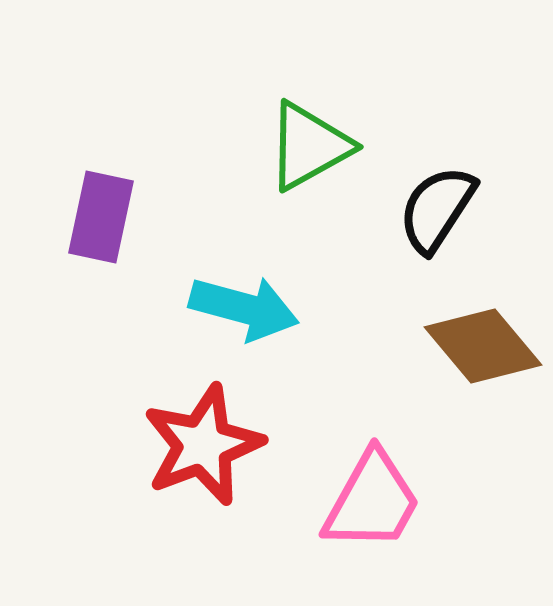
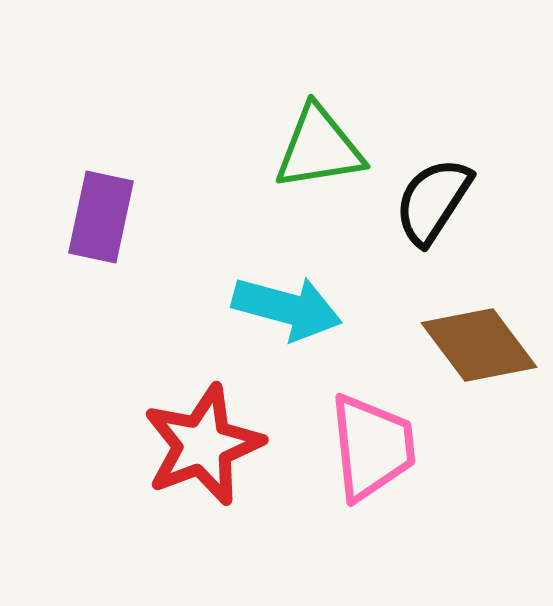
green triangle: moved 10 px right, 2 px down; rotated 20 degrees clockwise
black semicircle: moved 4 px left, 8 px up
cyan arrow: moved 43 px right
brown diamond: moved 4 px left, 1 px up; rotated 3 degrees clockwise
pink trapezoid: moved 54 px up; rotated 35 degrees counterclockwise
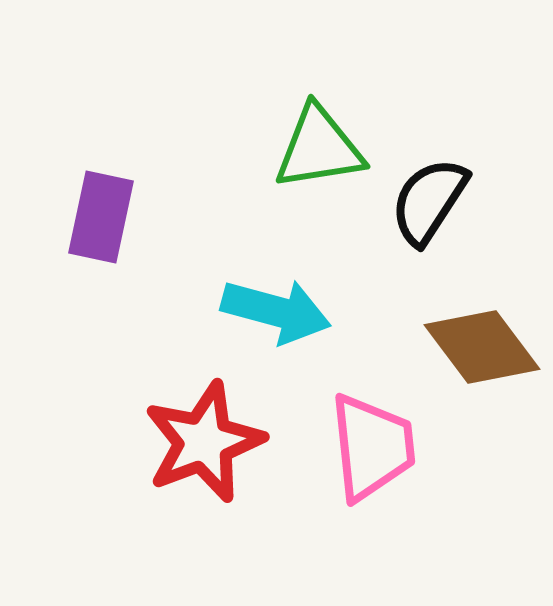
black semicircle: moved 4 px left
cyan arrow: moved 11 px left, 3 px down
brown diamond: moved 3 px right, 2 px down
red star: moved 1 px right, 3 px up
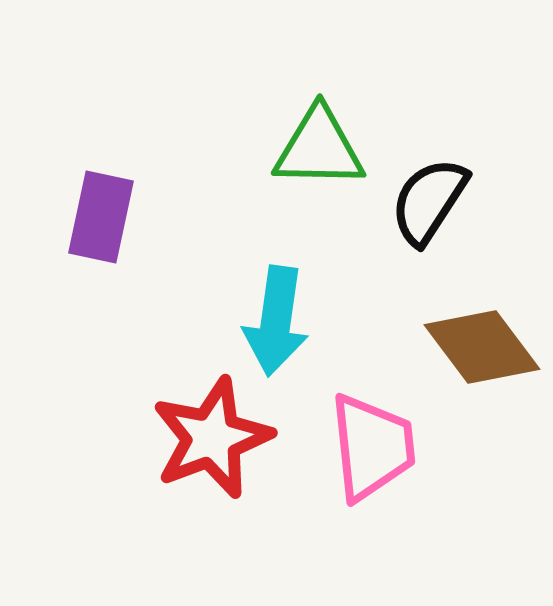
green triangle: rotated 10 degrees clockwise
cyan arrow: moved 10 px down; rotated 83 degrees clockwise
red star: moved 8 px right, 4 px up
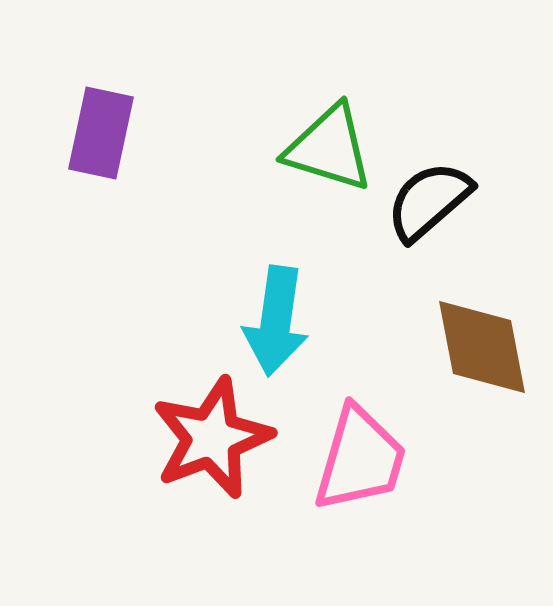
green triangle: moved 10 px right; rotated 16 degrees clockwise
black semicircle: rotated 16 degrees clockwise
purple rectangle: moved 84 px up
brown diamond: rotated 26 degrees clockwise
pink trapezoid: moved 12 px left, 12 px down; rotated 22 degrees clockwise
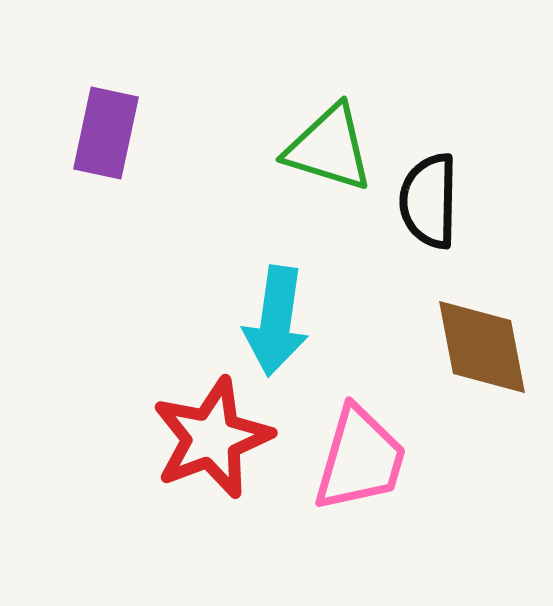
purple rectangle: moved 5 px right
black semicircle: rotated 48 degrees counterclockwise
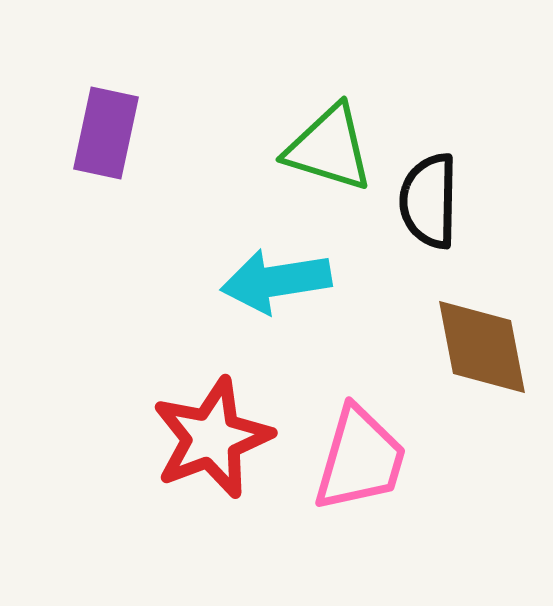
cyan arrow: moved 40 px up; rotated 73 degrees clockwise
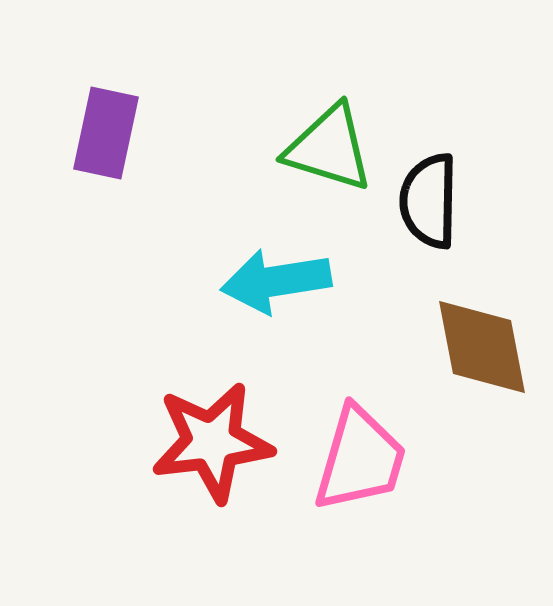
red star: moved 4 px down; rotated 14 degrees clockwise
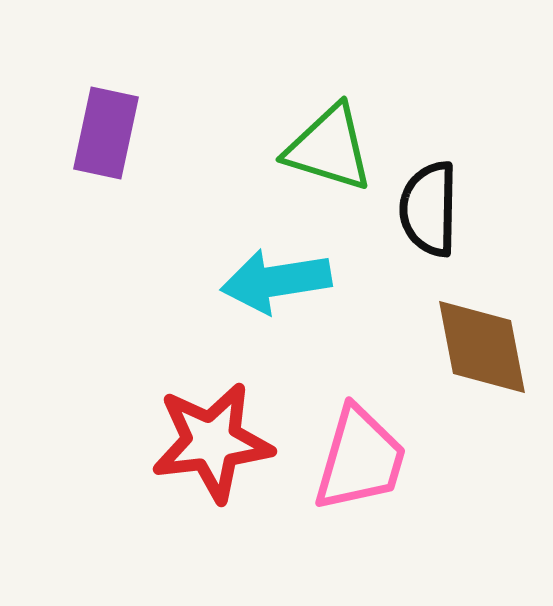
black semicircle: moved 8 px down
